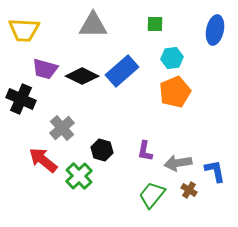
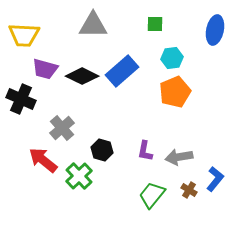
yellow trapezoid: moved 5 px down
gray arrow: moved 1 px right, 6 px up
blue L-shape: moved 8 px down; rotated 50 degrees clockwise
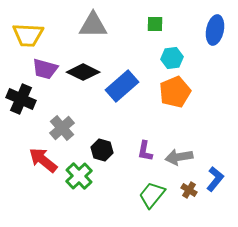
yellow trapezoid: moved 4 px right
blue rectangle: moved 15 px down
black diamond: moved 1 px right, 4 px up
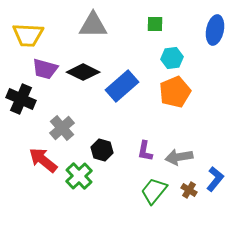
green trapezoid: moved 2 px right, 4 px up
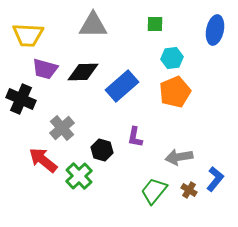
black diamond: rotated 28 degrees counterclockwise
purple L-shape: moved 10 px left, 14 px up
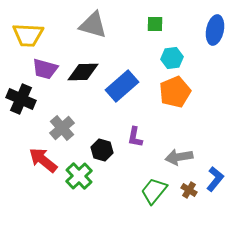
gray triangle: rotated 16 degrees clockwise
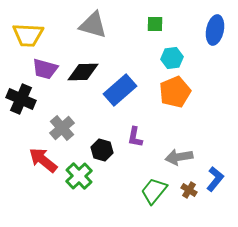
blue rectangle: moved 2 px left, 4 px down
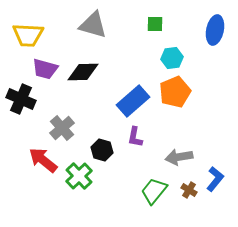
blue rectangle: moved 13 px right, 11 px down
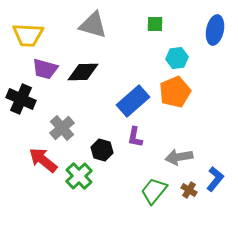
cyan hexagon: moved 5 px right
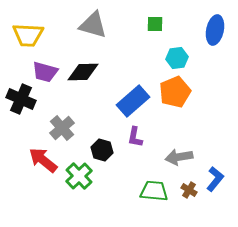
purple trapezoid: moved 3 px down
green trapezoid: rotated 56 degrees clockwise
